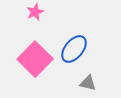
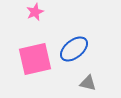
blue ellipse: rotated 12 degrees clockwise
pink square: rotated 32 degrees clockwise
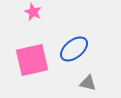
pink star: moved 2 px left; rotated 24 degrees counterclockwise
pink square: moved 3 px left, 1 px down
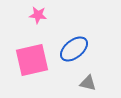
pink star: moved 5 px right, 3 px down; rotated 18 degrees counterclockwise
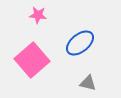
blue ellipse: moved 6 px right, 6 px up
pink square: rotated 28 degrees counterclockwise
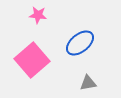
gray triangle: rotated 24 degrees counterclockwise
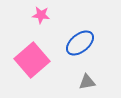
pink star: moved 3 px right
gray triangle: moved 1 px left, 1 px up
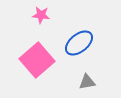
blue ellipse: moved 1 px left
pink square: moved 5 px right
